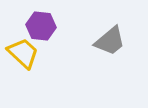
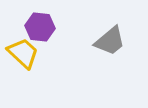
purple hexagon: moved 1 px left, 1 px down
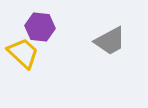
gray trapezoid: rotated 12 degrees clockwise
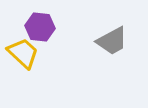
gray trapezoid: moved 2 px right
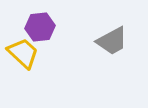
purple hexagon: rotated 12 degrees counterclockwise
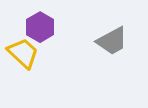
purple hexagon: rotated 24 degrees counterclockwise
